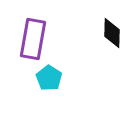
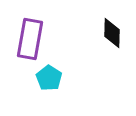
purple rectangle: moved 3 px left
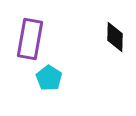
black diamond: moved 3 px right, 4 px down
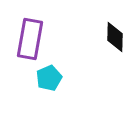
cyan pentagon: rotated 15 degrees clockwise
